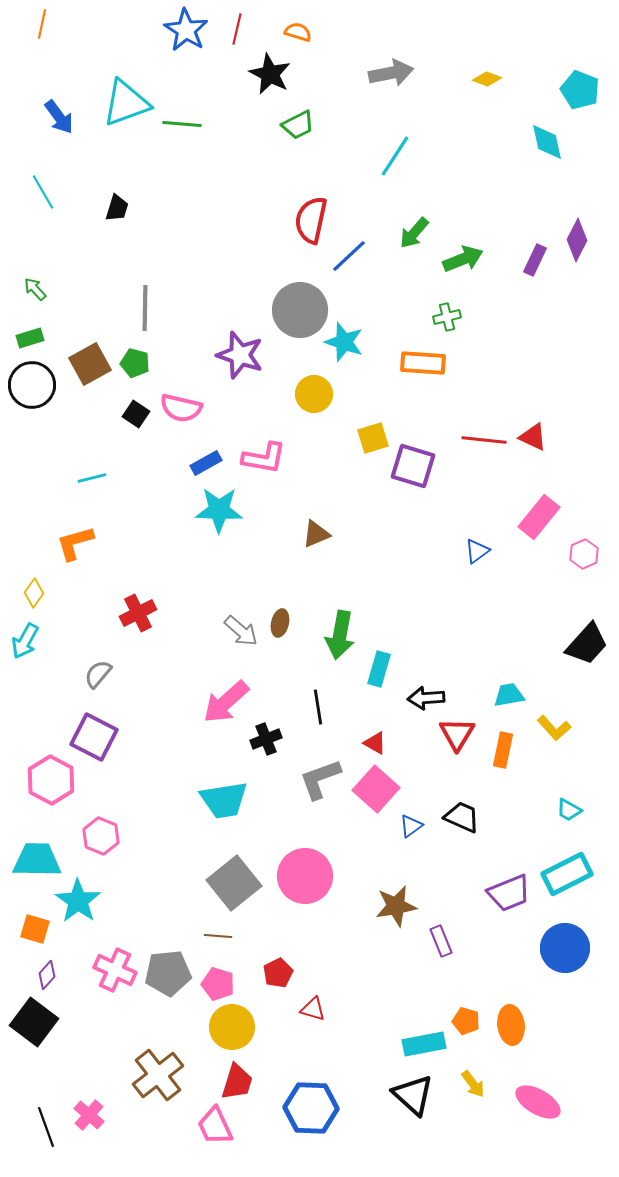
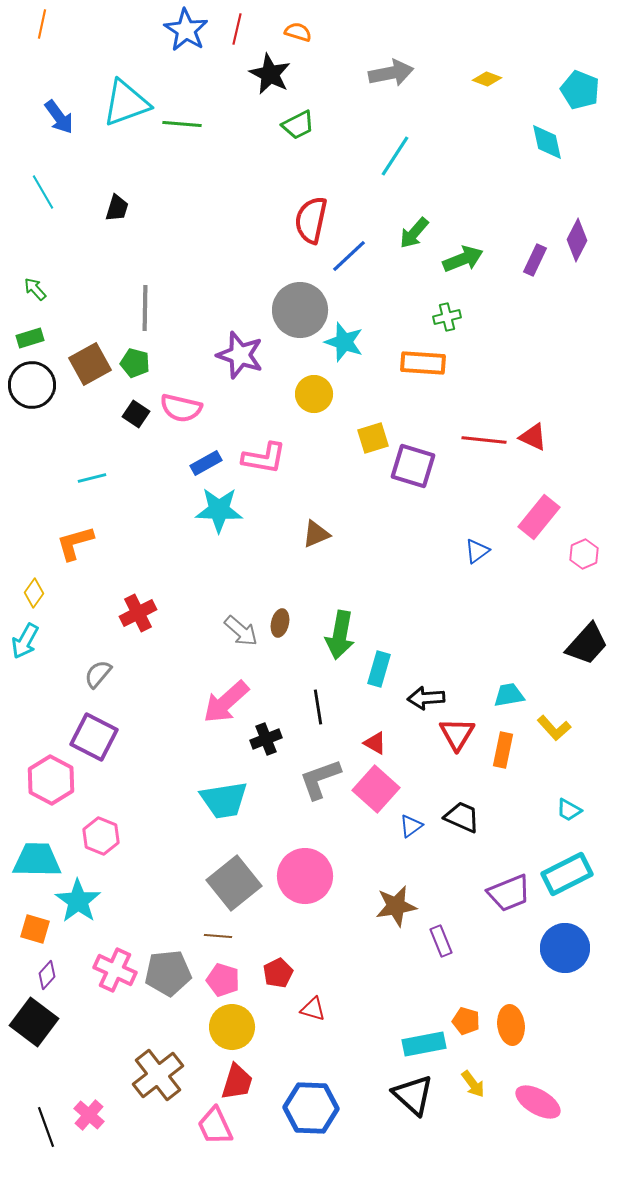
pink pentagon at (218, 984): moved 5 px right, 4 px up
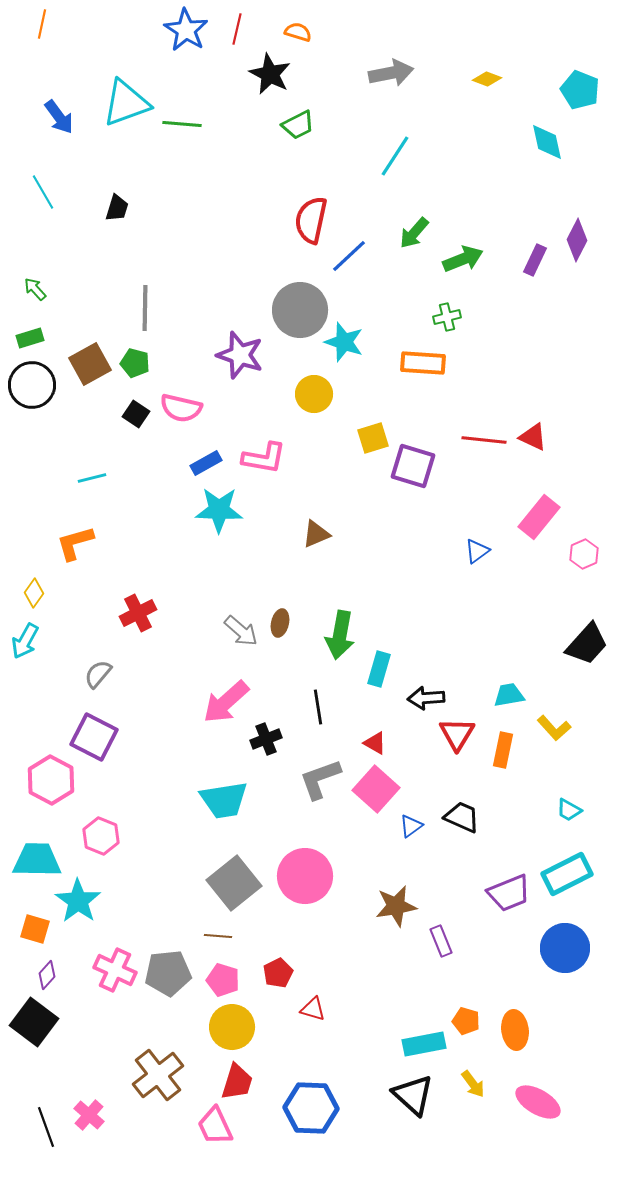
orange ellipse at (511, 1025): moved 4 px right, 5 px down
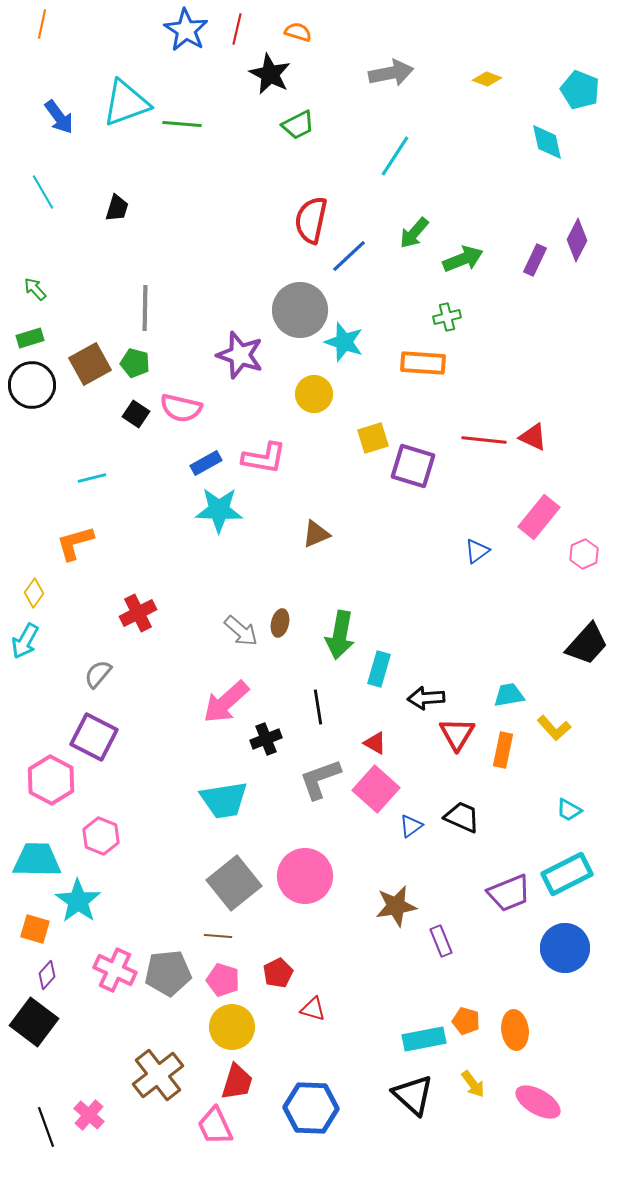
cyan rectangle at (424, 1044): moved 5 px up
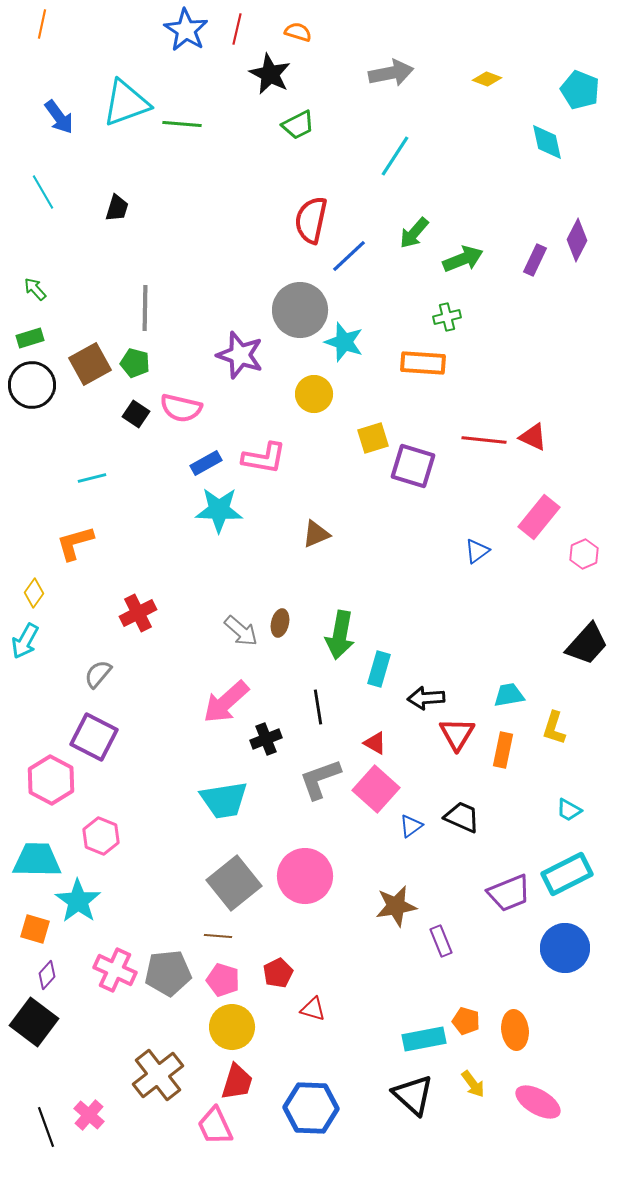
yellow L-shape at (554, 728): rotated 60 degrees clockwise
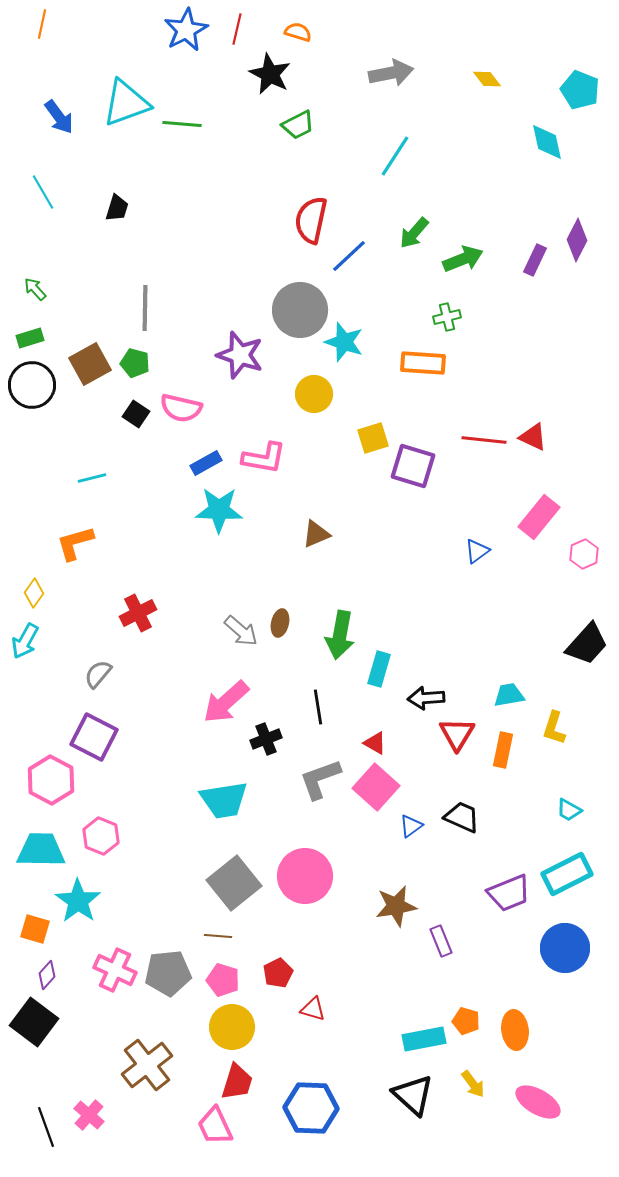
blue star at (186, 30): rotated 12 degrees clockwise
yellow diamond at (487, 79): rotated 32 degrees clockwise
pink square at (376, 789): moved 2 px up
cyan trapezoid at (37, 860): moved 4 px right, 10 px up
brown cross at (158, 1075): moved 11 px left, 10 px up
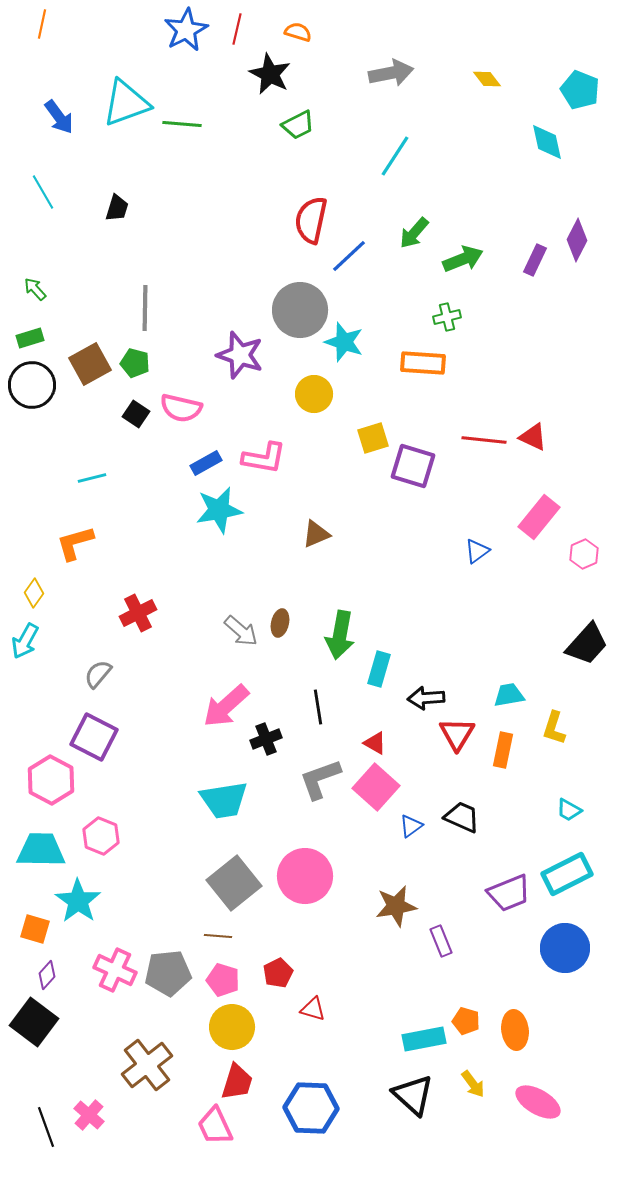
cyan star at (219, 510): rotated 12 degrees counterclockwise
pink arrow at (226, 702): moved 4 px down
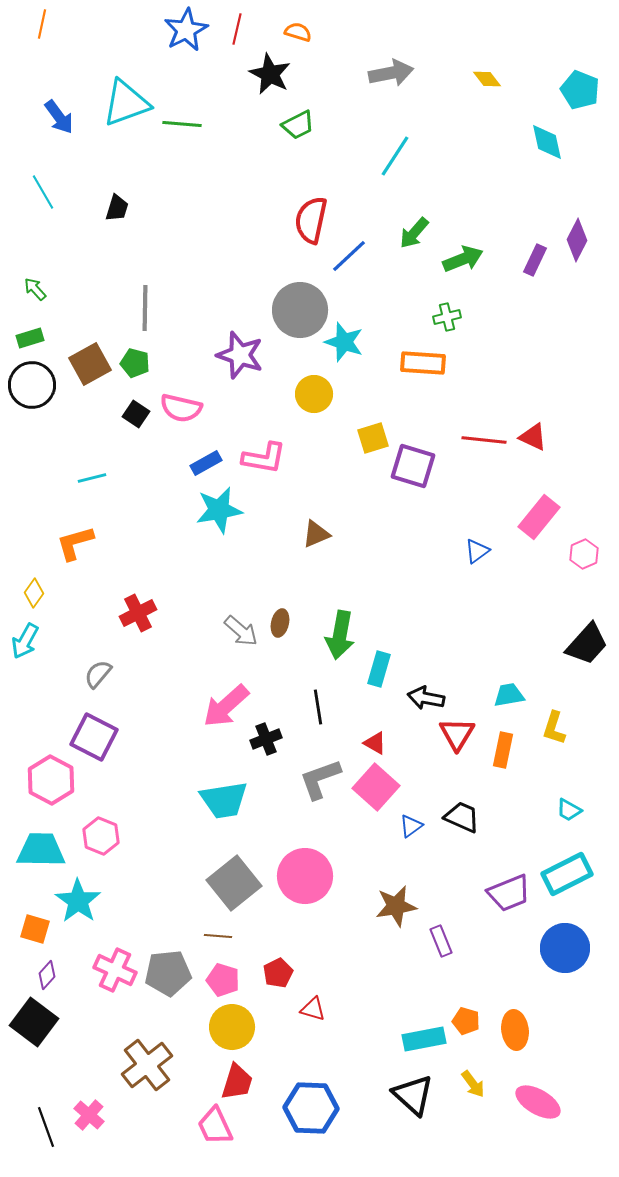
black arrow at (426, 698): rotated 15 degrees clockwise
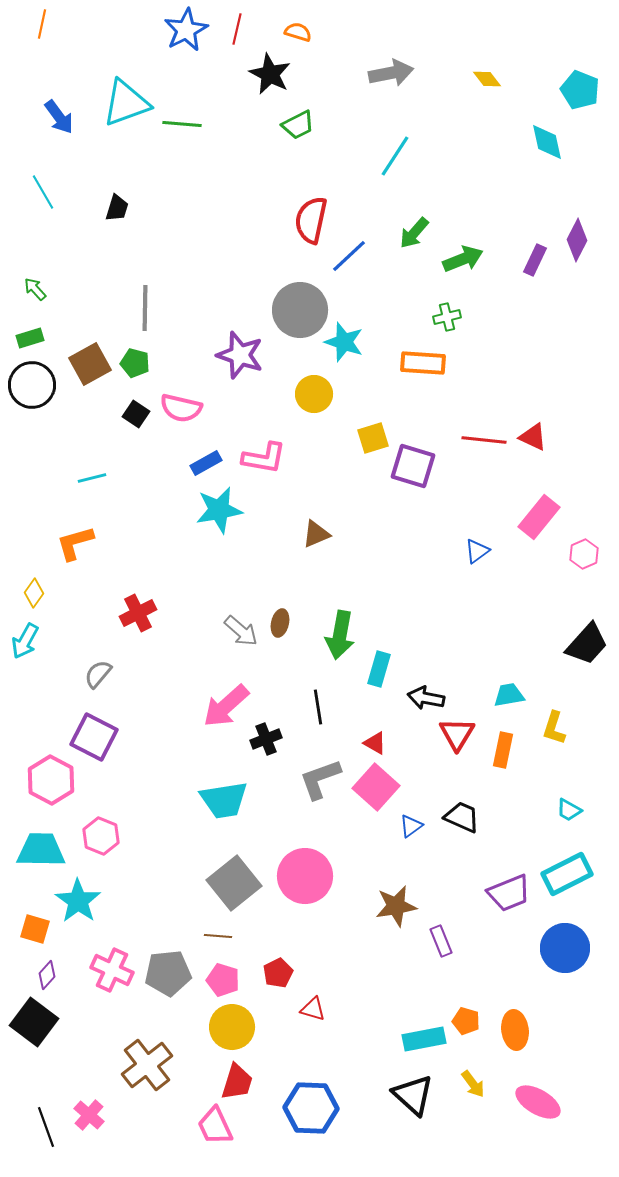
pink cross at (115, 970): moved 3 px left
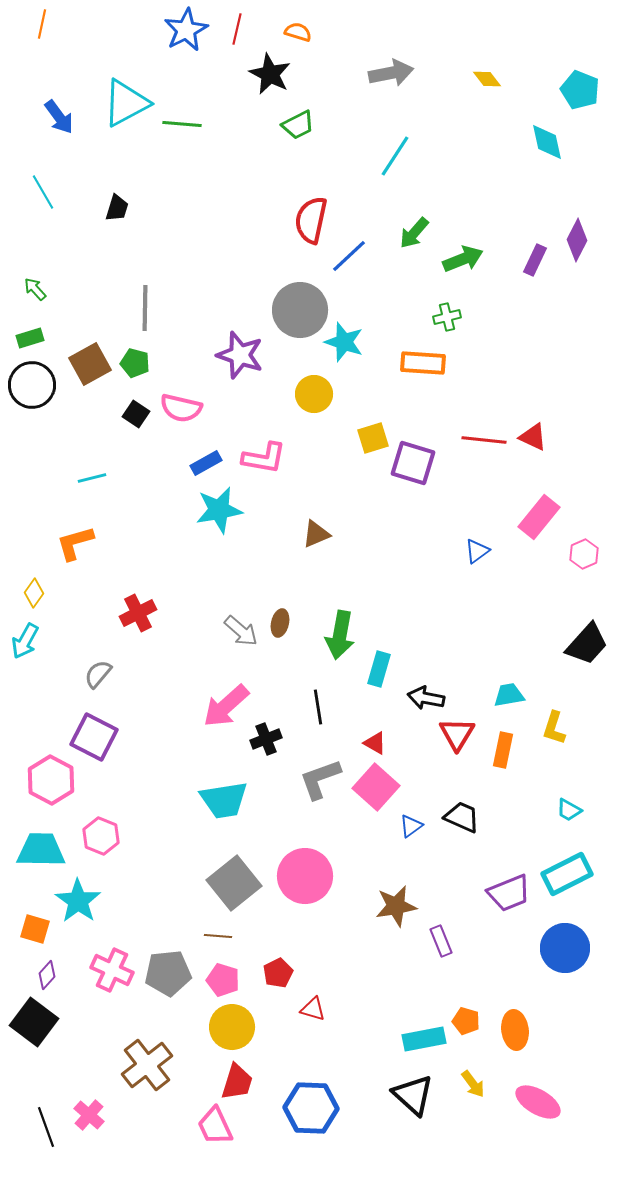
cyan triangle at (126, 103): rotated 8 degrees counterclockwise
purple square at (413, 466): moved 3 px up
